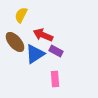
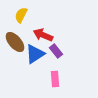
purple rectangle: rotated 24 degrees clockwise
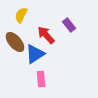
red arrow: moved 3 px right; rotated 24 degrees clockwise
purple rectangle: moved 13 px right, 26 px up
pink rectangle: moved 14 px left
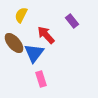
purple rectangle: moved 3 px right, 4 px up
brown ellipse: moved 1 px left, 1 px down
blue triangle: moved 1 px left, 1 px up; rotated 20 degrees counterclockwise
pink rectangle: rotated 14 degrees counterclockwise
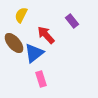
blue triangle: rotated 15 degrees clockwise
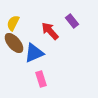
yellow semicircle: moved 8 px left, 8 px down
red arrow: moved 4 px right, 4 px up
blue triangle: rotated 15 degrees clockwise
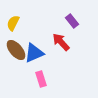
red arrow: moved 11 px right, 11 px down
brown ellipse: moved 2 px right, 7 px down
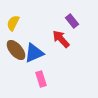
red arrow: moved 3 px up
